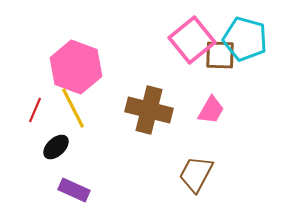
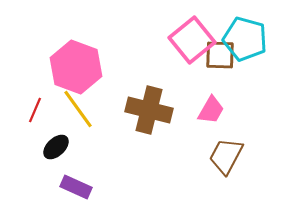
yellow line: moved 5 px right, 1 px down; rotated 9 degrees counterclockwise
brown trapezoid: moved 30 px right, 18 px up
purple rectangle: moved 2 px right, 3 px up
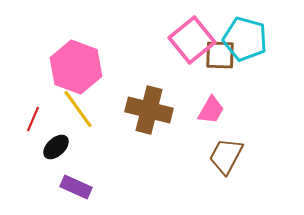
red line: moved 2 px left, 9 px down
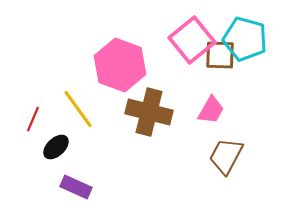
pink hexagon: moved 44 px right, 2 px up
brown cross: moved 2 px down
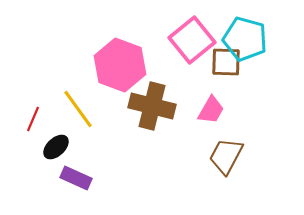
brown square: moved 6 px right, 7 px down
brown cross: moved 3 px right, 6 px up
purple rectangle: moved 9 px up
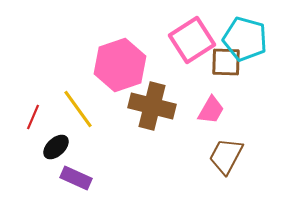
pink square: rotated 6 degrees clockwise
pink hexagon: rotated 21 degrees clockwise
red line: moved 2 px up
